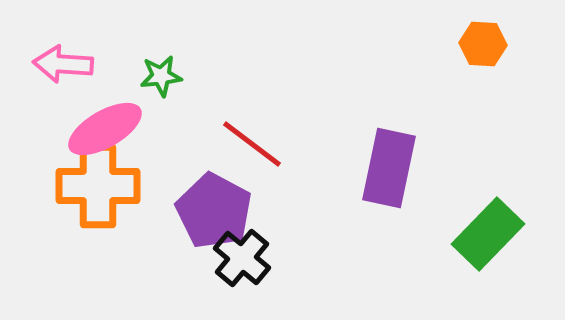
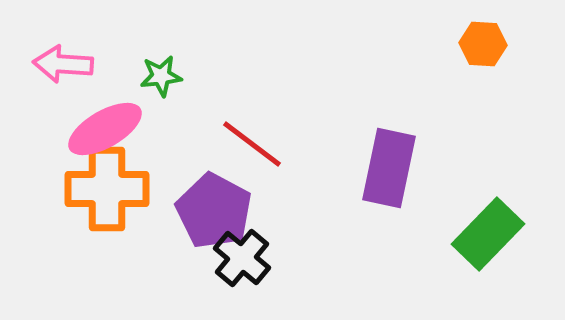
orange cross: moved 9 px right, 3 px down
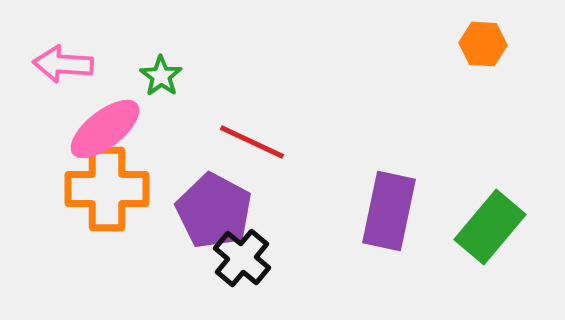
green star: rotated 30 degrees counterclockwise
pink ellipse: rotated 8 degrees counterclockwise
red line: moved 2 px up; rotated 12 degrees counterclockwise
purple rectangle: moved 43 px down
green rectangle: moved 2 px right, 7 px up; rotated 4 degrees counterclockwise
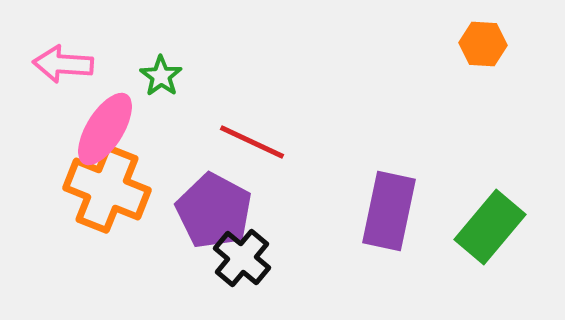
pink ellipse: rotated 20 degrees counterclockwise
orange cross: rotated 22 degrees clockwise
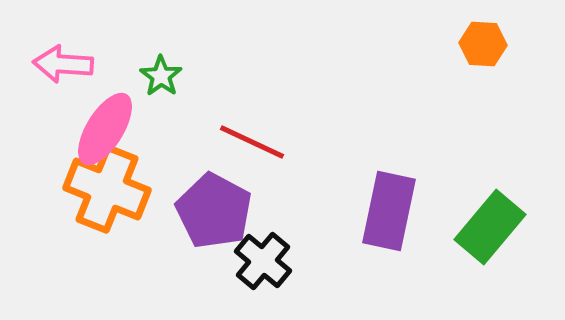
black cross: moved 21 px right, 3 px down
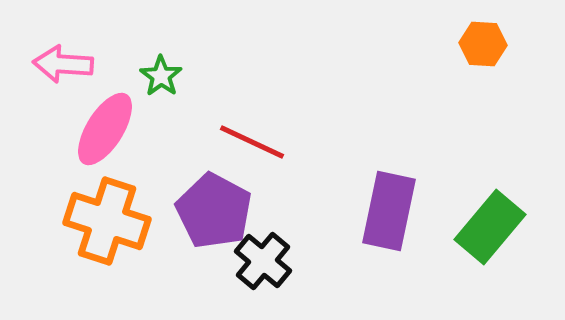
orange cross: moved 32 px down; rotated 4 degrees counterclockwise
